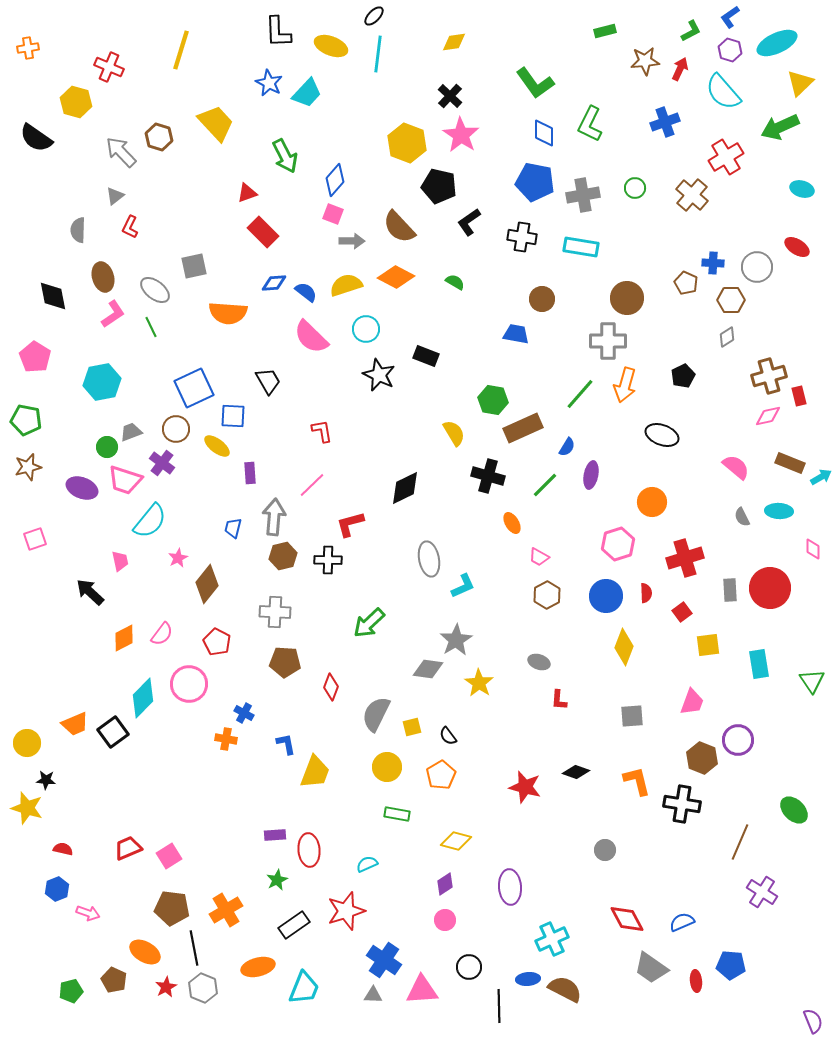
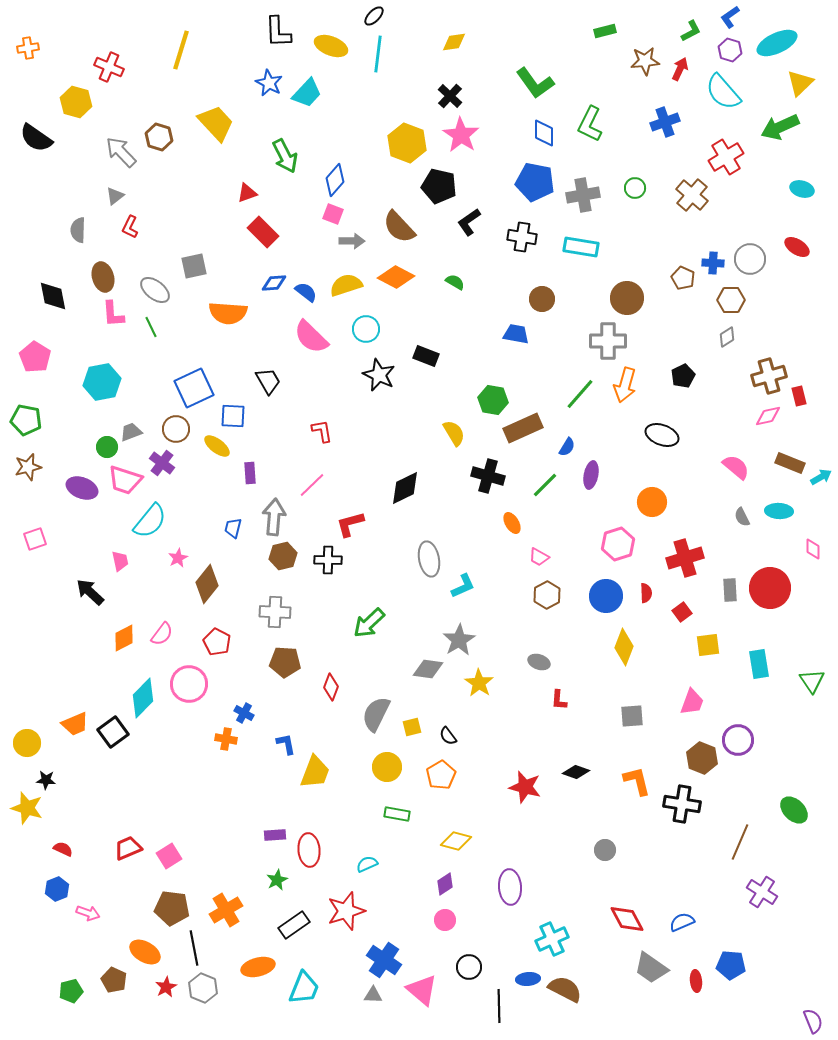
gray circle at (757, 267): moved 7 px left, 8 px up
brown pentagon at (686, 283): moved 3 px left, 5 px up
pink L-shape at (113, 314): rotated 120 degrees clockwise
gray star at (456, 640): moved 3 px right
red semicircle at (63, 849): rotated 12 degrees clockwise
pink triangle at (422, 990): rotated 44 degrees clockwise
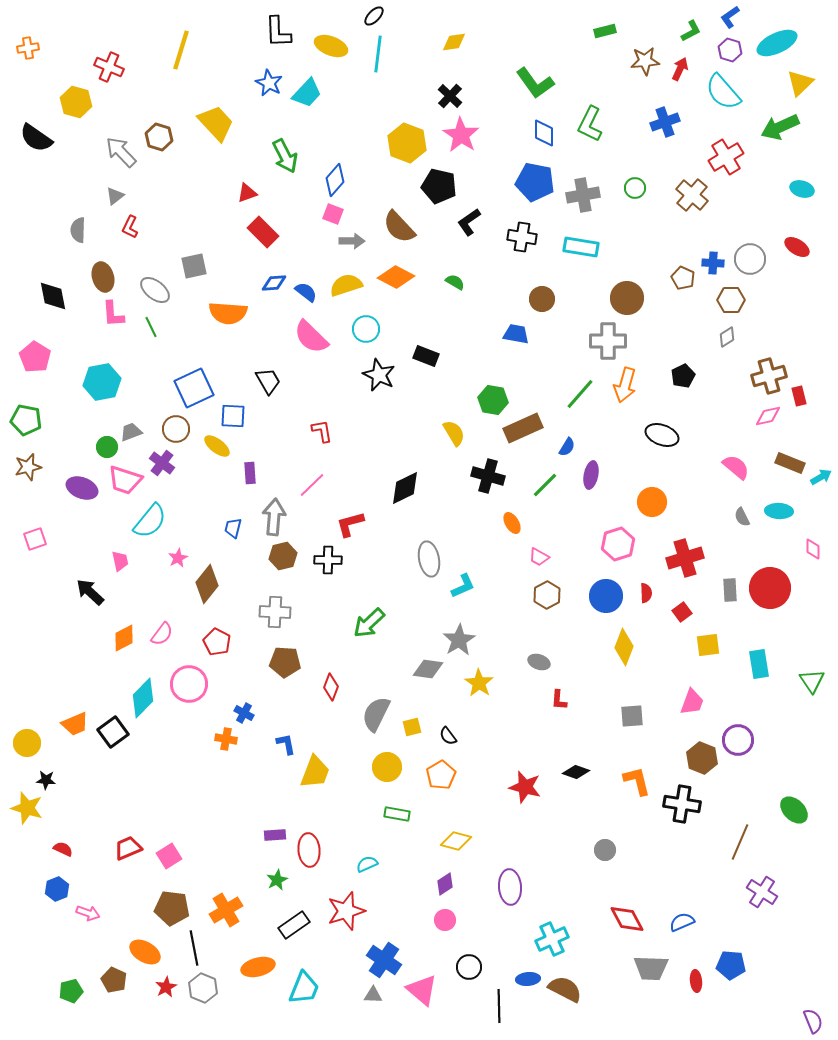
gray trapezoid at (651, 968): rotated 33 degrees counterclockwise
